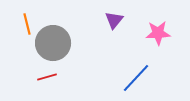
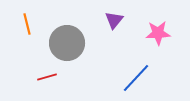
gray circle: moved 14 px right
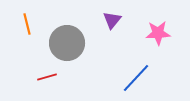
purple triangle: moved 2 px left
